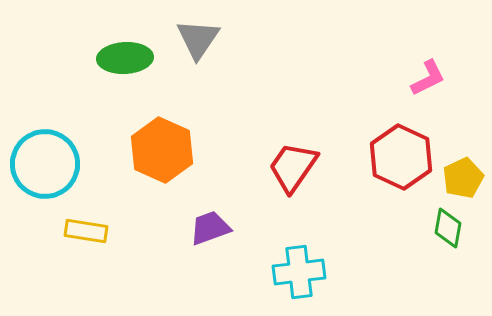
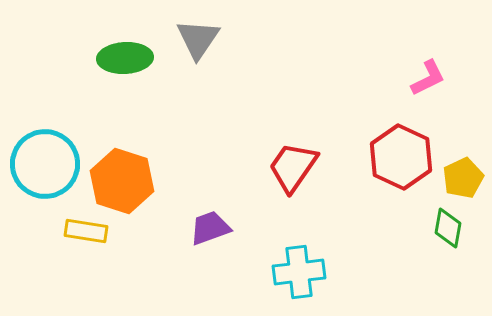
orange hexagon: moved 40 px left, 31 px down; rotated 6 degrees counterclockwise
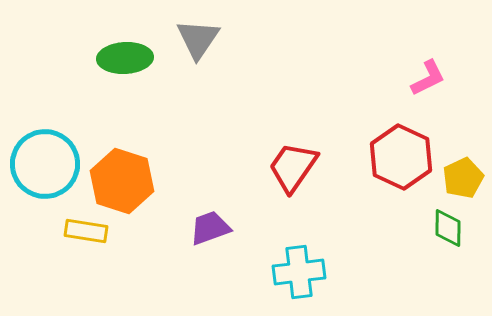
green diamond: rotated 9 degrees counterclockwise
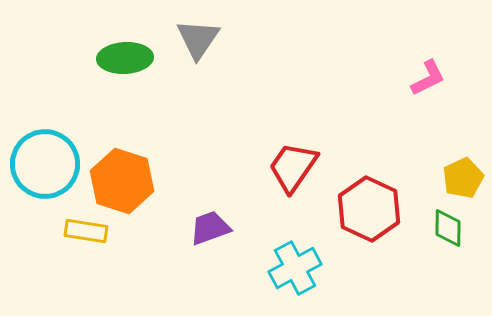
red hexagon: moved 32 px left, 52 px down
cyan cross: moved 4 px left, 4 px up; rotated 21 degrees counterclockwise
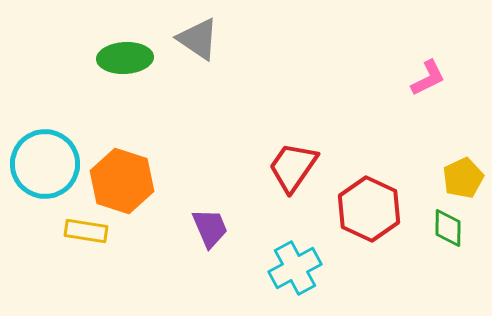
gray triangle: rotated 30 degrees counterclockwise
purple trapezoid: rotated 87 degrees clockwise
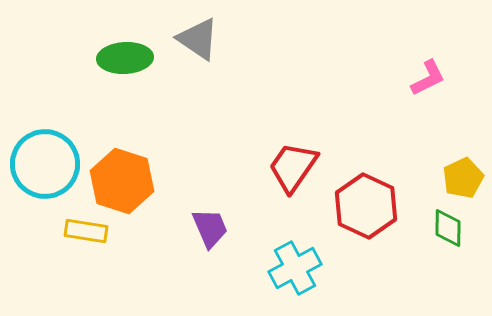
red hexagon: moved 3 px left, 3 px up
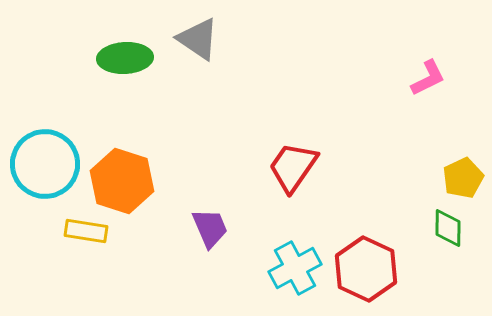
red hexagon: moved 63 px down
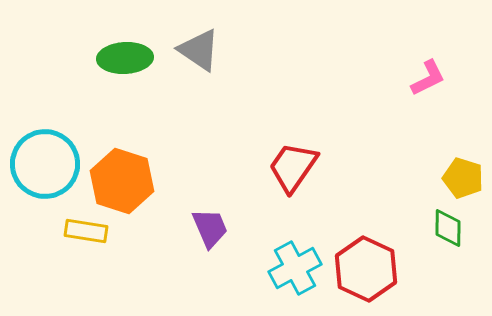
gray triangle: moved 1 px right, 11 px down
yellow pentagon: rotated 30 degrees counterclockwise
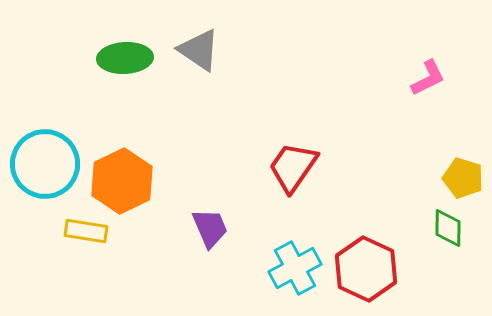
orange hexagon: rotated 16 degrees clockwise
